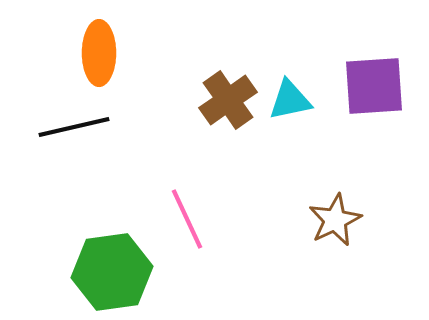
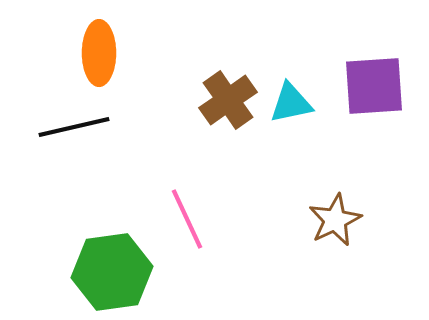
cyan triangle: moved 1 px right, 3 px down
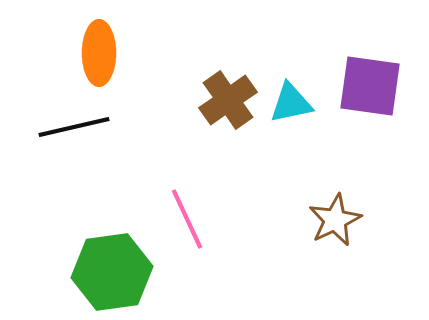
purple square: moved 4 px left; rotated 12 degrees clockwise
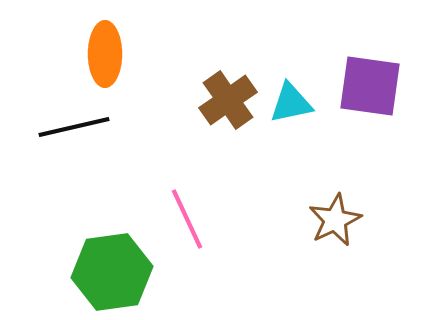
orange ellipse: moved 6 px right, 1 px down
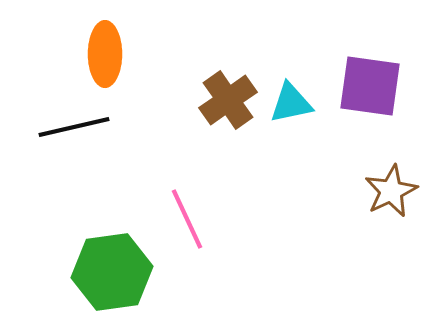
brown star: moved 56 px right, 29 px up
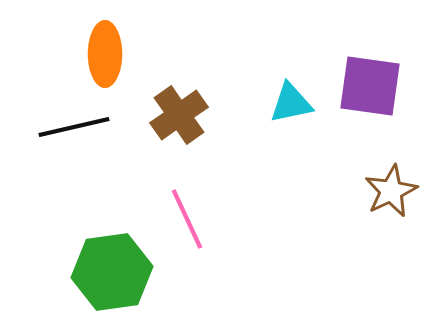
brown cross: moved 49 px left, 15 px down
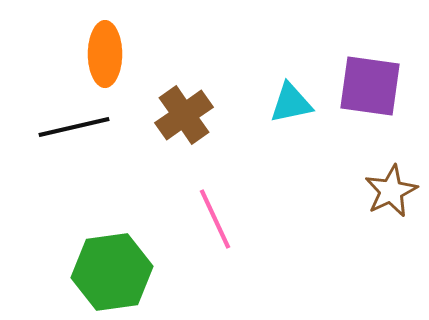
brown cross: moved 5 px right
pink line: moved 28 px right
